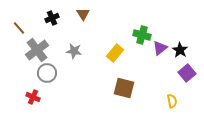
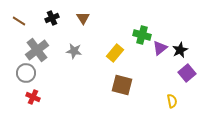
brown triangle: moved 4 px down
brown line: moved 7 px up; rotated 16 degrees counterclockwise
black star: rotated 14 degrees clockwise
gray circle: moved 21 px left
brown square: moved 2 px left, 3 px up
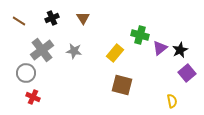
green cross: moved 2 px left
gray cross: moved 5 px right
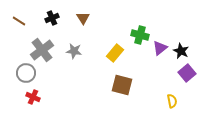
black star: moved 1 px right, 1 px down; rotated 21 degrees counterclockwise
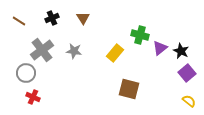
brown square: moved 7 px right, 4 px down
yellow semicircle: moved 17 px right; rotated 40 degrees counterclockwise
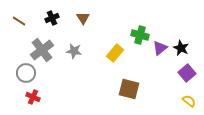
black star: moved 3 px up
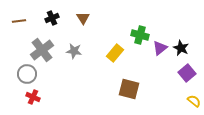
brown line: rotated 40 degrees counterclockwise
gray circle: moved 1 px right, 1 px down
yellow semicircle: moved 5 px right
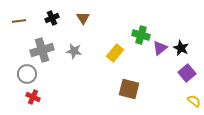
green cross: moved 1 px right
gray cross: rotated 20 degrees clockwise
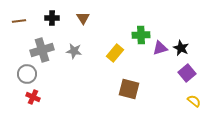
black cross: rotated 24 degrees clockwise
green cross: rotated 18 degrees counterclockwise
purple triangle: rotated 21 degrees clockwise
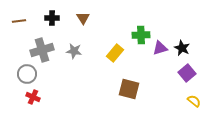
black star: moved 1 px right
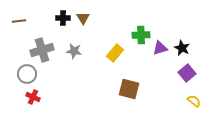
black cross: moved 11 px right
